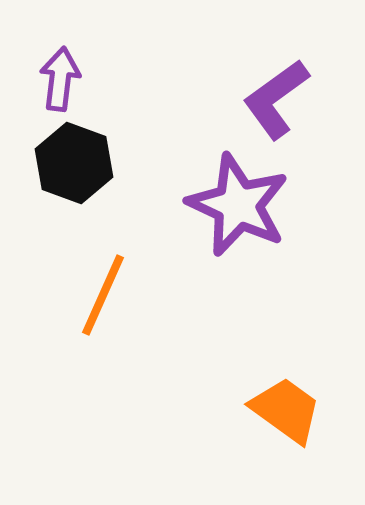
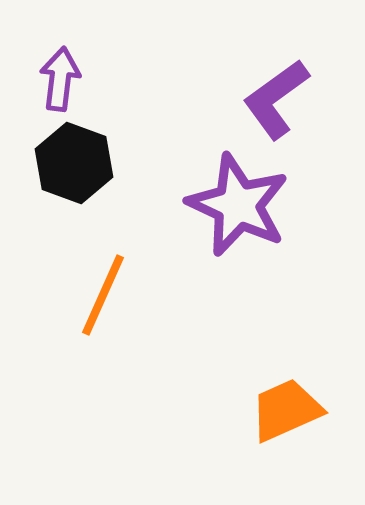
orange trapezoid: rotated 60 degrees counterclockwise
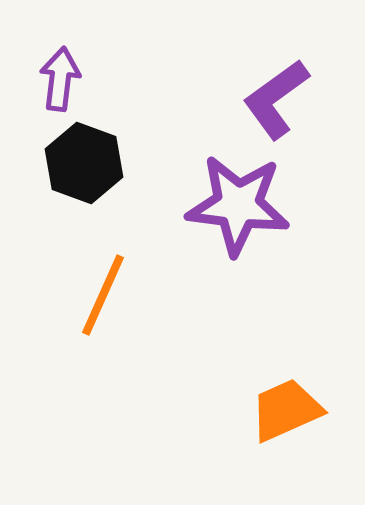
black hexagon: moved 10 px right
purple star: rotated 18 degrees counterclockwise
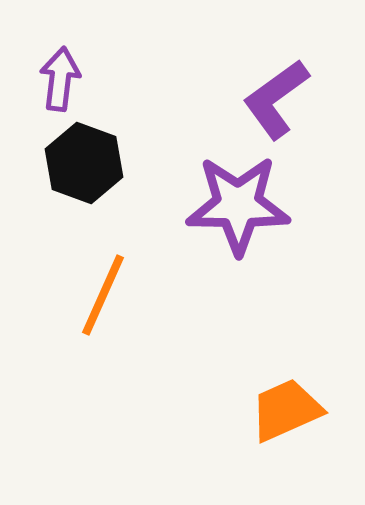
purple star: rotated 6 degrees counterclockwise
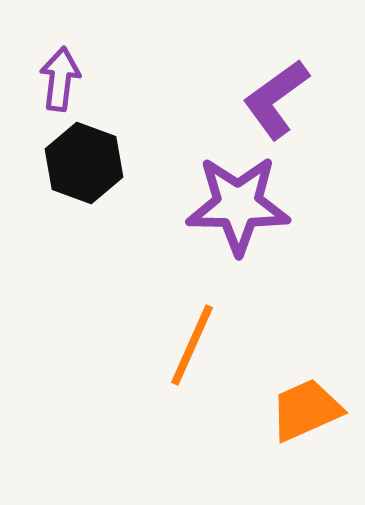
orange line: moved 89 px right, 50 px down
orange trapezoid: moved 20 px right
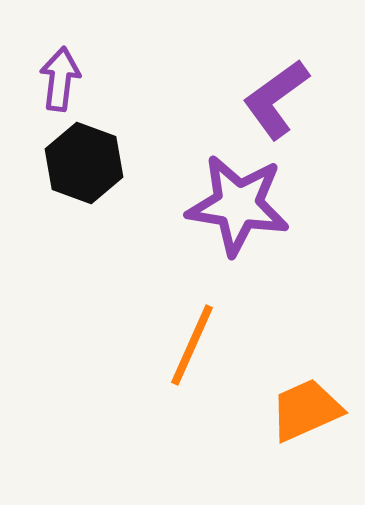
purple star: rotated 8 degrees clockwise
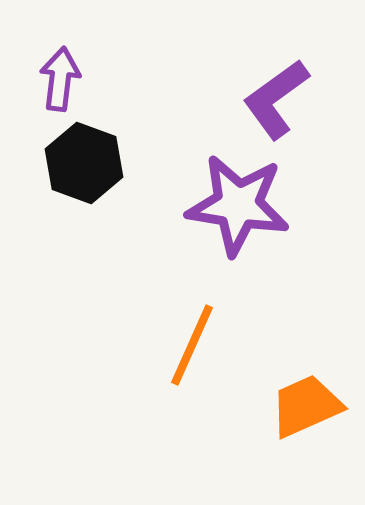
orange trapezoid: moved 4 px up
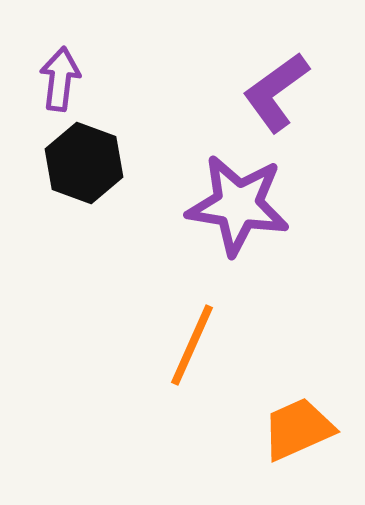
purple L-shape: moved 7 px up
orange trapezoid: moved 8 px left, 23 px down
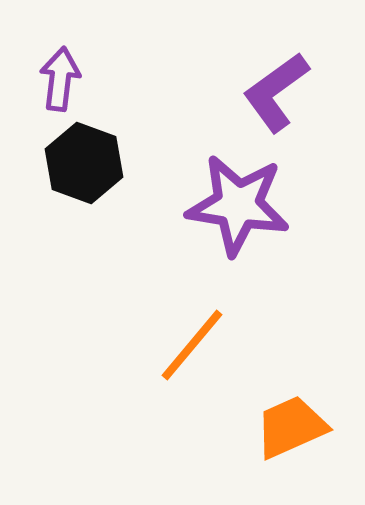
orange line: rotated 16 degrees clockwise
orange trapezoid: moved 7 px left, 2 px up
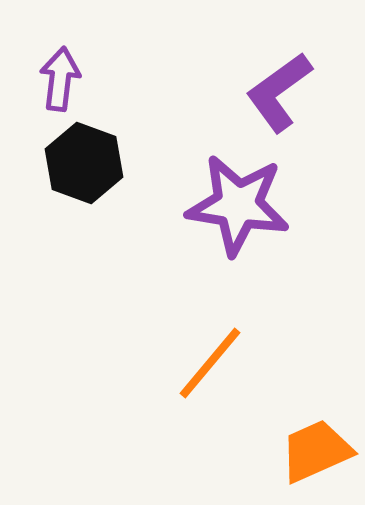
purple L-shape: moved 3 px right
orange line: moved 18 px right, 18 px down
orange trapezoid: moved 25 px right, 24 px down
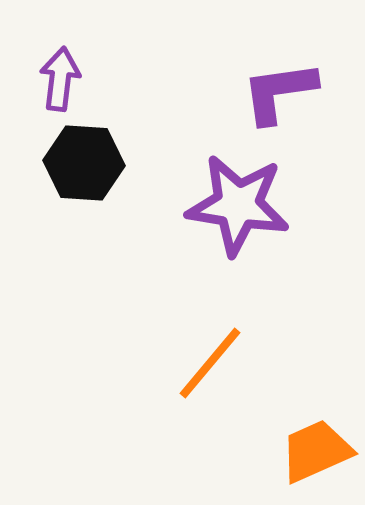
purple L-shape: rotated 28 degrees clockwise
black hexagon: rotated 16 degrees counterclockwise
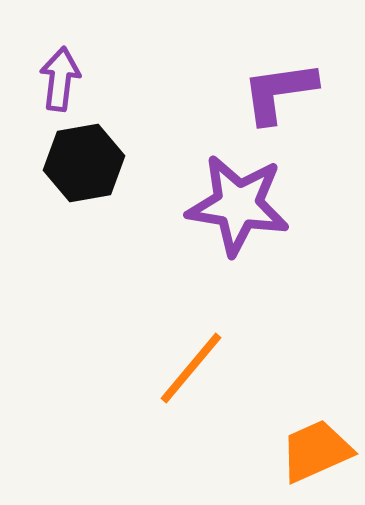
black hexagon: rotated 14 degrees counterclockwise
orange line: moved 19 px left, 5 px down
